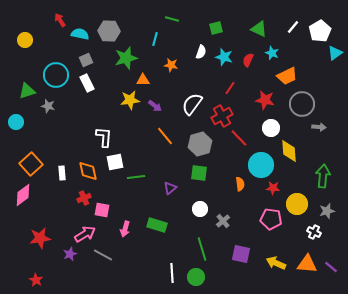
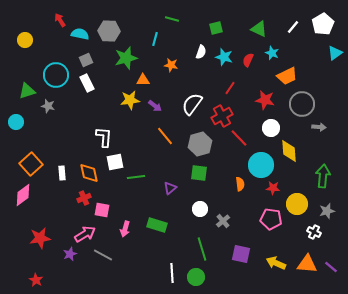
white pentagon at (320, 31): moved 3 px right, 7 px up
orange diamond at (88, 171): moved 1 px right, 2 px down
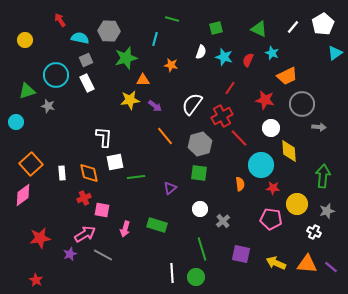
cyan semicircle at (80, 34): moved 4 px down
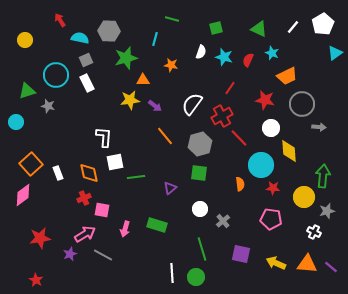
white rectangle at (62, 173): moved 4 px left; rotated 16 degrees counterclockwise
yellow circle at (297, 204): moved 7 px right, 7 px up
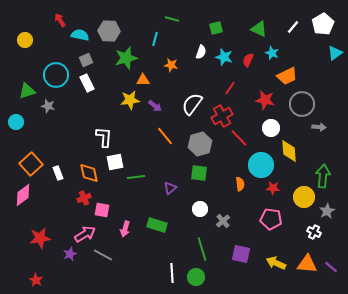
cyan semicircle at (80, 38): moved 3 px up
gray star at (327, 211): rotated 14 degrees counterclockwise
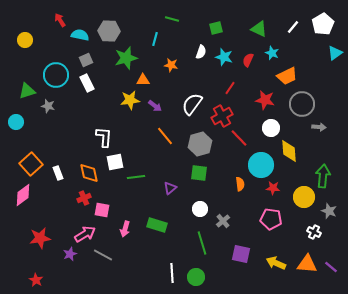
gray star at (327, 211): moved 2 px right; rotated 21 degrees counterclockwise
green line at (202, 249): moved 6 px up
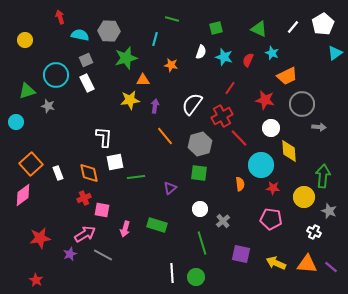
red arrow at (60, 20): moved 3 px up; rotated 16 degrees clockwise
purple arrow at (155, 106): rotated 120 degrees counterclockwise
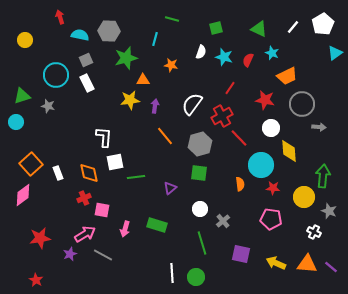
green triangle at (27, 91): moved 5 px left, 5 px down
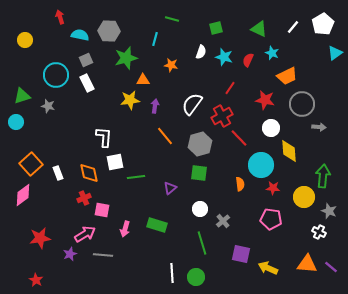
white cross at (314, 232): moved 5 px right
gray line at (103, 255): rotated 24 degrees counterclockwise
yellow arrow at (276, 263): moved 8 px left, 5 px down
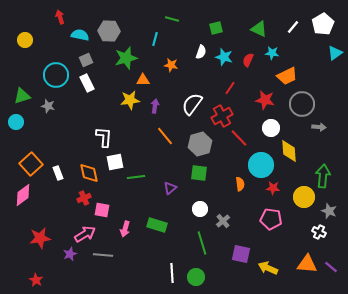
cyan star at (272, 53): rotated 16 degrees counterclockwise
